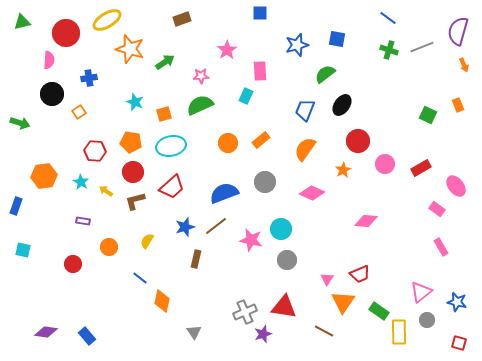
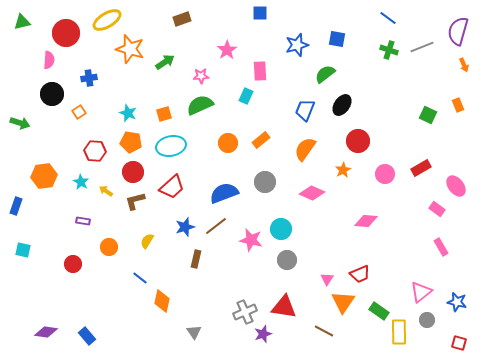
cyan star at (135, 102): moved 7 px left, 11 px down
pink circle at (385, 164): moved 10 px down
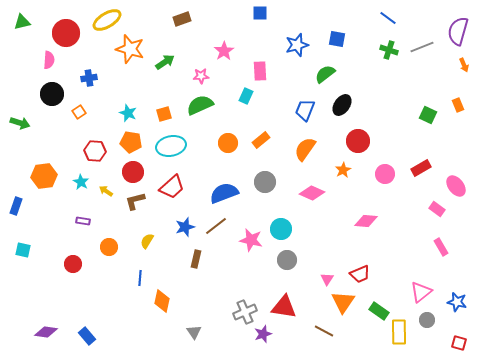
pink star at (227, 50): moved 3 px left, 1 px down
blue line at (140, 278): rotated 56 degrees clockwise
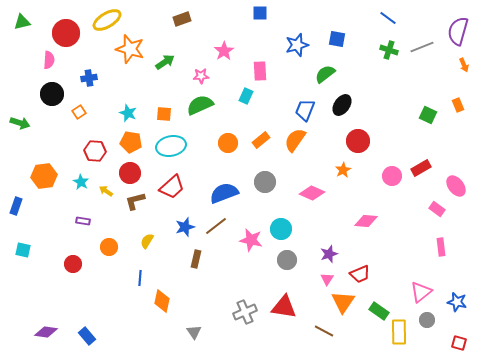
orange square at (164, 114): rotated 21 degrees clockwise
orange semicircle at (305, 149): moved 10 px left, 9 px up
red circle at (133, 172): moved 3 px left, 1 px down
pink circle at (385, 174): moved 7 px right, 2 px down
pink rectangle at (441, 247): rotated 24 degrees clockwise
purple star at (263, 334): moved 66 px right, 80 px up
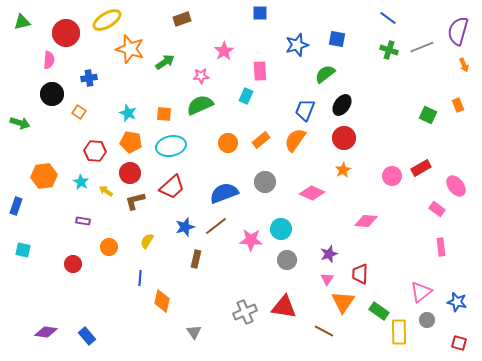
orange square at (79, 112): rotated 24 degrees counterclockwise
red circle at (358, 141): moved 14 px left, 3 px up
pink star at (251, 240): rotated 10 degrees counterclockwise
red trapezoid at (360, 274): rotated 115 degrees clockwise
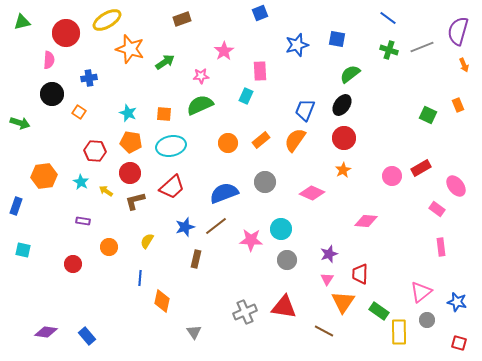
blue square at (260, 13): rotated 21 degrees counterclockwise
green semicircle at (325, 74): moved 25 px right
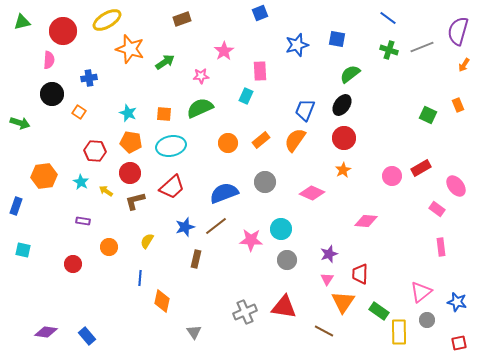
red circle at (66, 33): moved 3 px left, 2 px up
orange arrow at (464, 65): rotated 56 degrees clockwise
green semicircle at (200, 105): moved 3 px down
red square at (459, 343): rotated 28 degrees counterclockwise
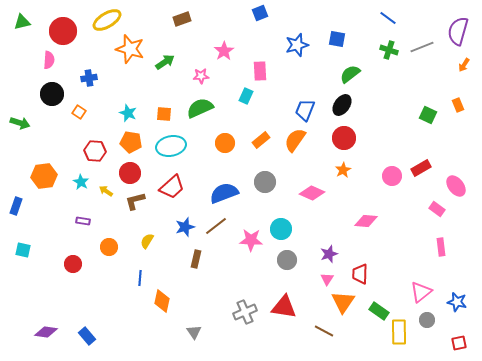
orange circle at (228, 143): moved 3 px left
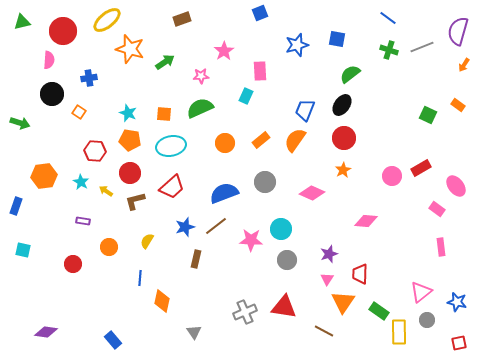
yellow ellipse at (107, 20): rotated 8 degrees counterclockwise
orange rectangle at (458, 105): rotated 32 degrees counterclockwise
orange pentagon at (131, 142): moved 1 px left, 2 px up
blue rectangle at (87, 336): moved 26 px right, 4 px down
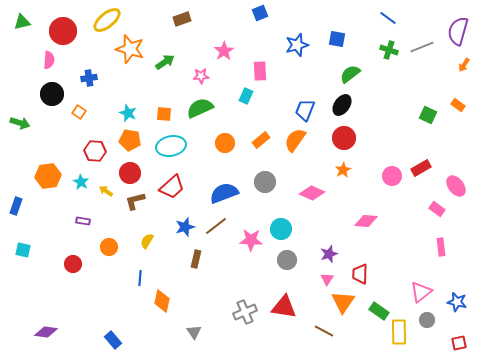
orange hexagon at (44, 176): moved 4 px right
